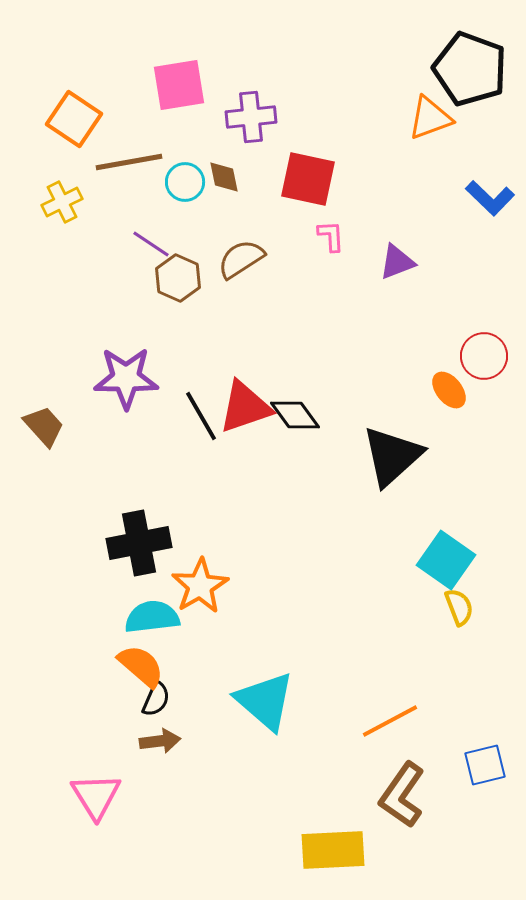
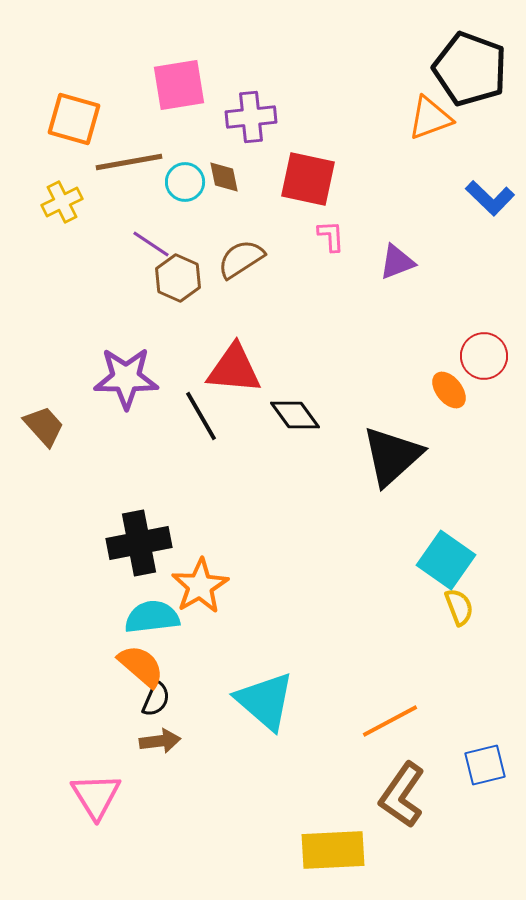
orange square: rotated 18 degrees counterclockwise
red triangle: moved 11 px left, 38 px up; rotated 24 degrees clockwise
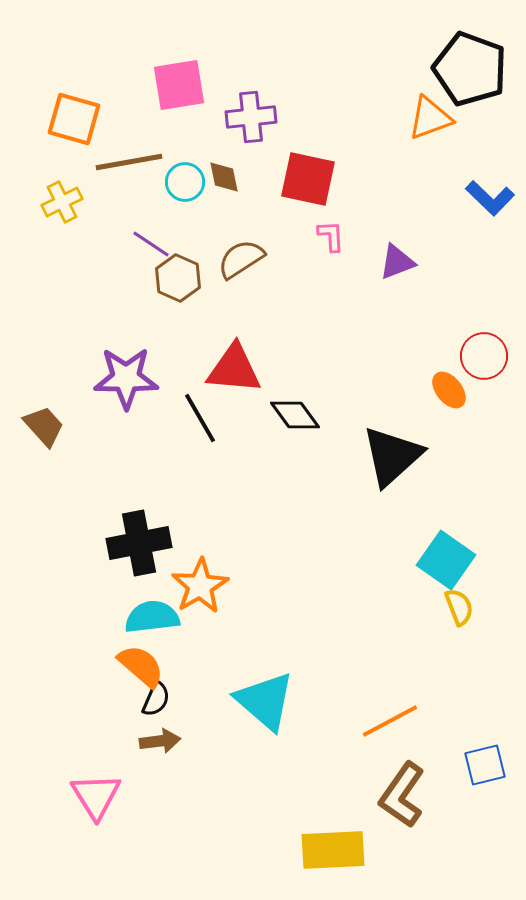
black line: moved 1 px left, 2 px down
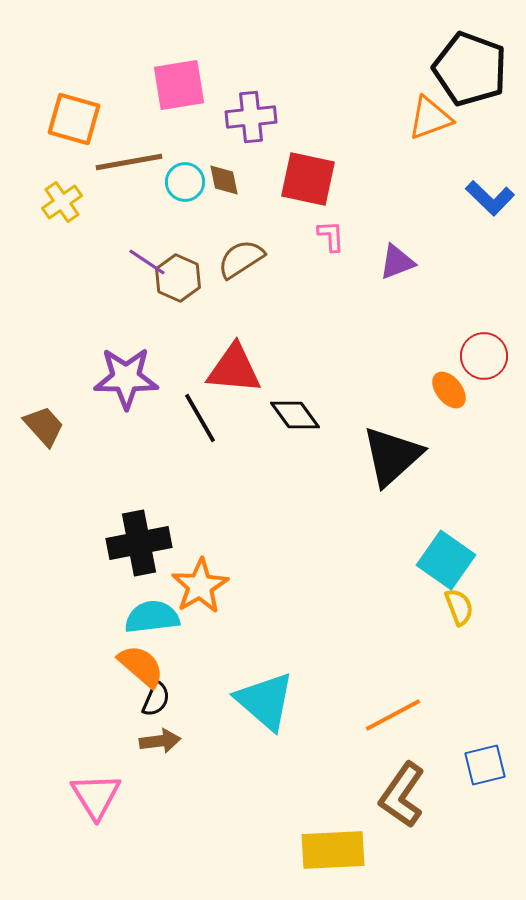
brown diamond: moved 3 px down
yellow cross: rotated 9 degrees counterclockwise
purple line: moved 4 px left, 18 px down
orange line: moved 3 px right, 6 px up
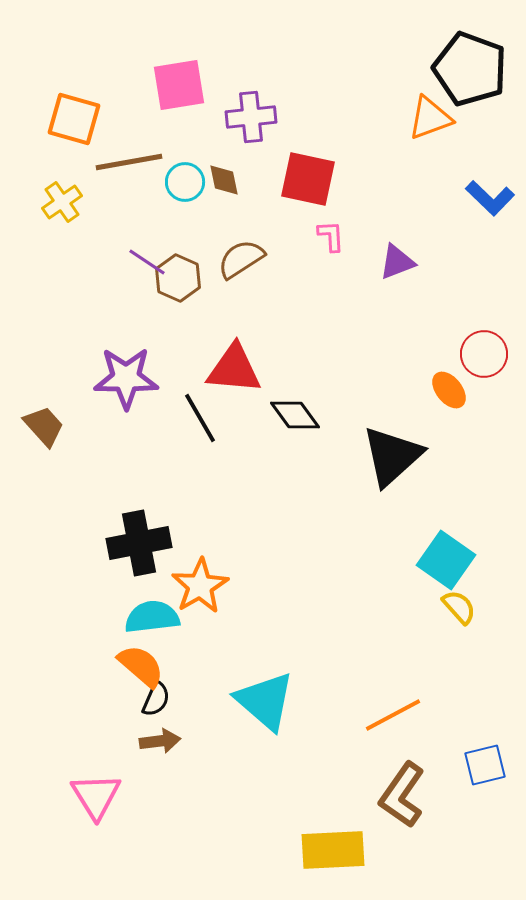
red circle: moved 2 px up
yellow semicircle: rotated 21 degrees counterclockwise
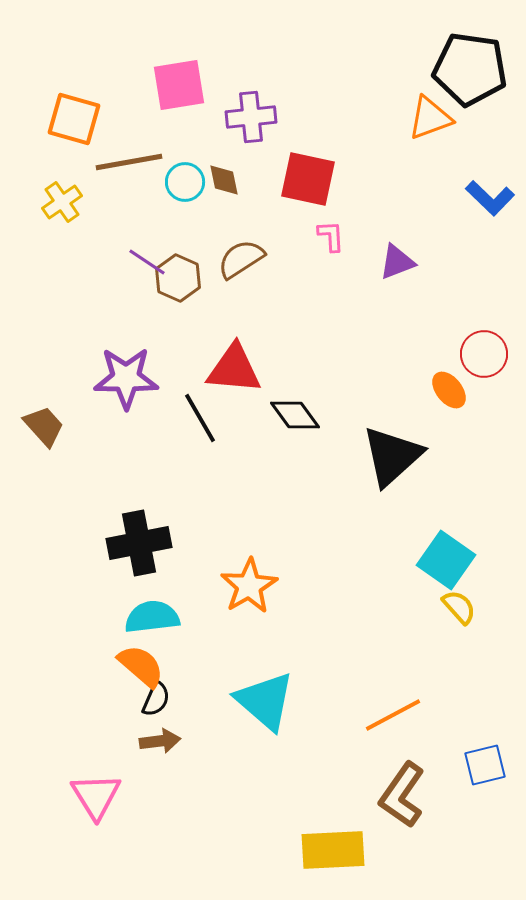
black pentagon: rotated 12 degrees counterclockwise
orange star: moved 49 px right
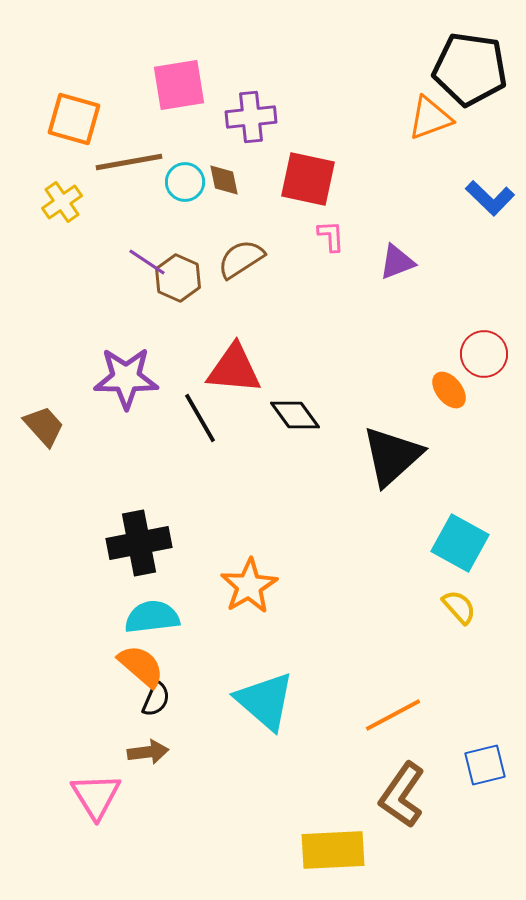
cyan square: moved 14 px right, 17 px up; rotated 6 degrees counterclockwise
brown arrow: moved 12 px left, 11 px down
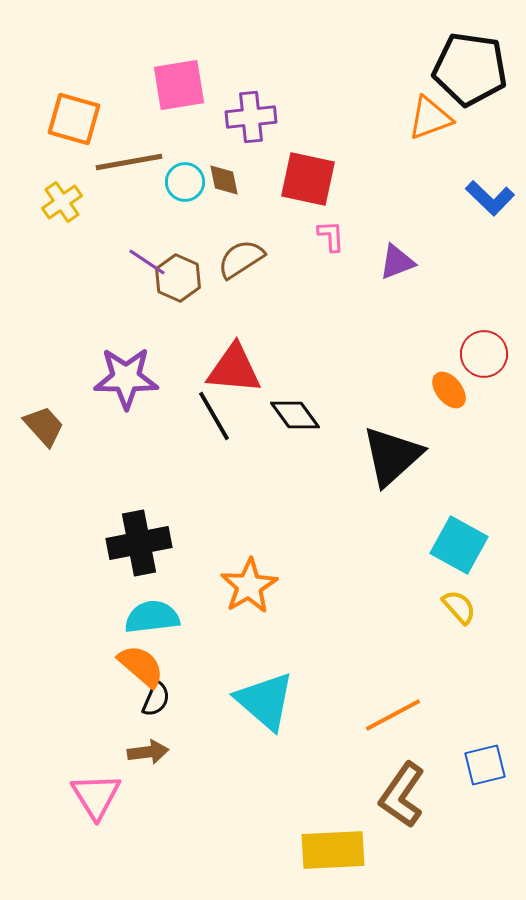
black line: moved 14 px right, 2 px up
cyan square: moved 1 px left, 2 px down
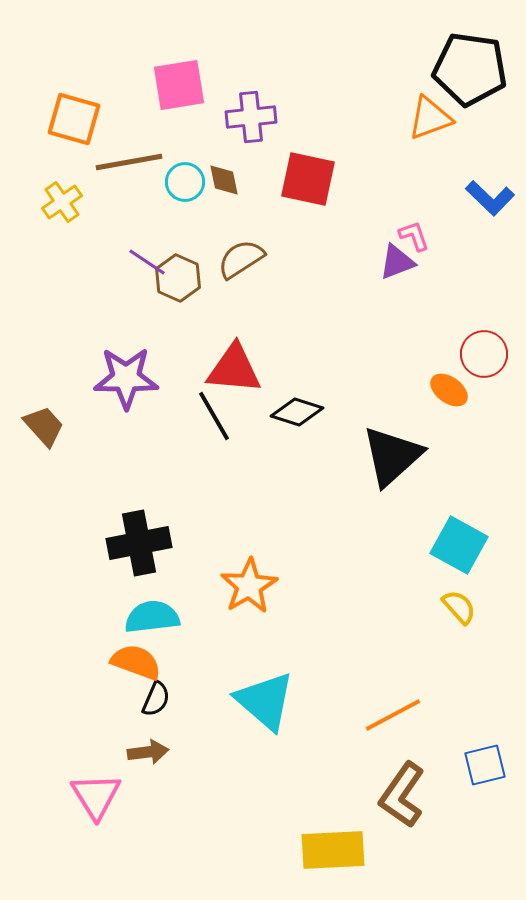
pink L-shape: moved 83 px right; rotated 16 degrees counterclockwise
orange ellipse: rotated 15 degrees counterclockwise
black diamond: moved 2 px right, 3 px up; rotated 36 degrees counterclockwise
orange semicircle: moved 5 px left, 4 px up; rotated 21 degrees counterclockwise
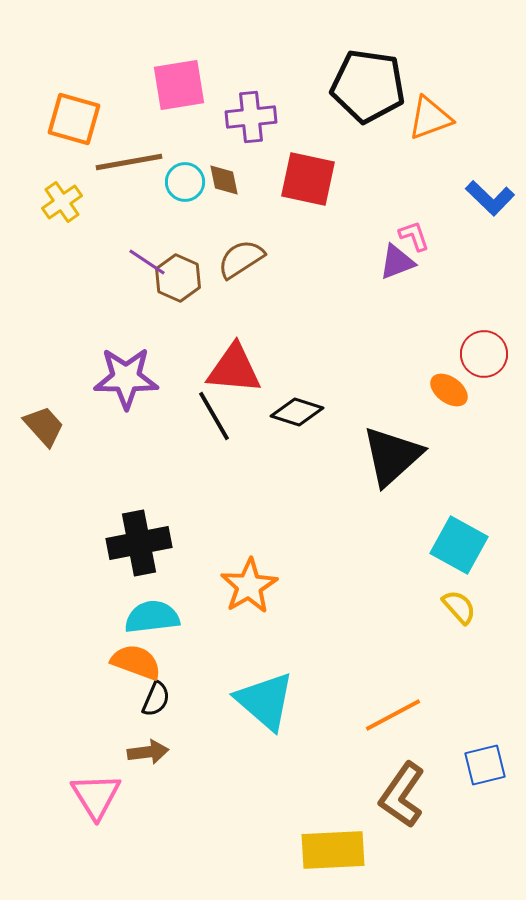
black pentagon: moved 102 px left, 17 px down
